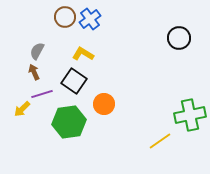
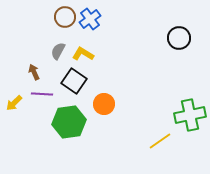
gray semicircle: moved 21 px right
purple line: rotated 20 degrees clockwise
yellow arrow: moved 8 px left, 6 px up
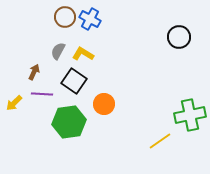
blue cross: rotated 25 degrees counterclockwise
black circle: moved 1 px up
brown arrow: rotated 49 degrees clockwise
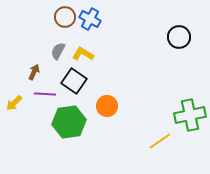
purple line: moved 3 px right
orange circle: moved 3 px right, 2 px down
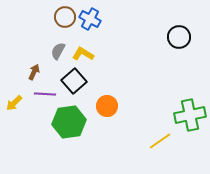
black square: rotated 15 degrees clockwise
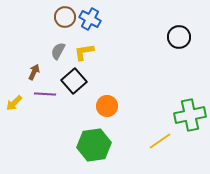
yellow L-shape: moved 1 px right, 2 px up; rotated 40 degrees counterclockwise
green hexagon: moved 25 px right, 23 px down
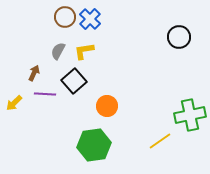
blue cross: rotated 15 degrees clockwise
yellow L-shape: moved 1 px up
brown arrow: moved 1 px down
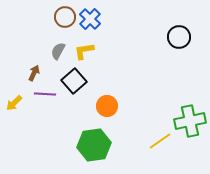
green cross: moved 6 px down
